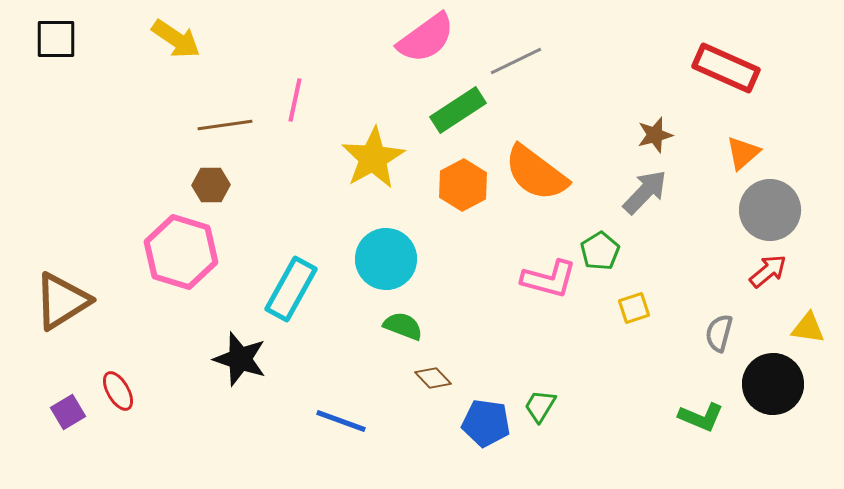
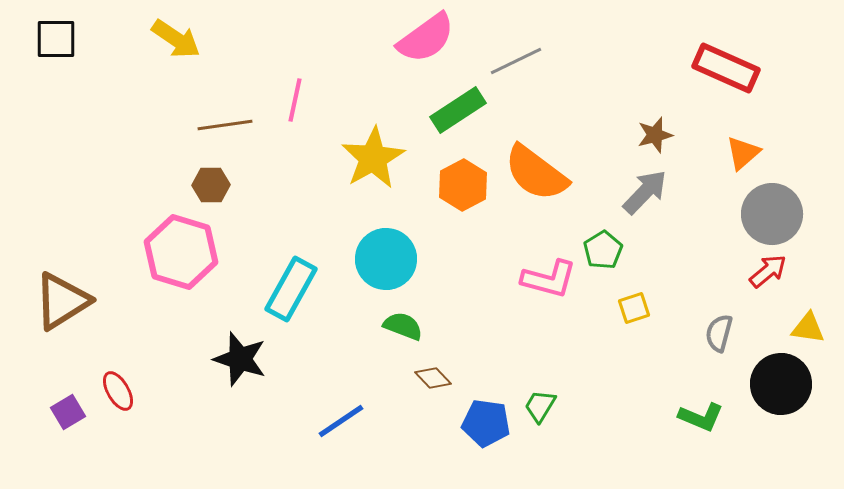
gray circle: moved 2 px right, 4 px down
green pentagon: moved 3 px right, 1 px up
black circle: moved 8 px right
blue line: rotated 54 degrees counterclockwise
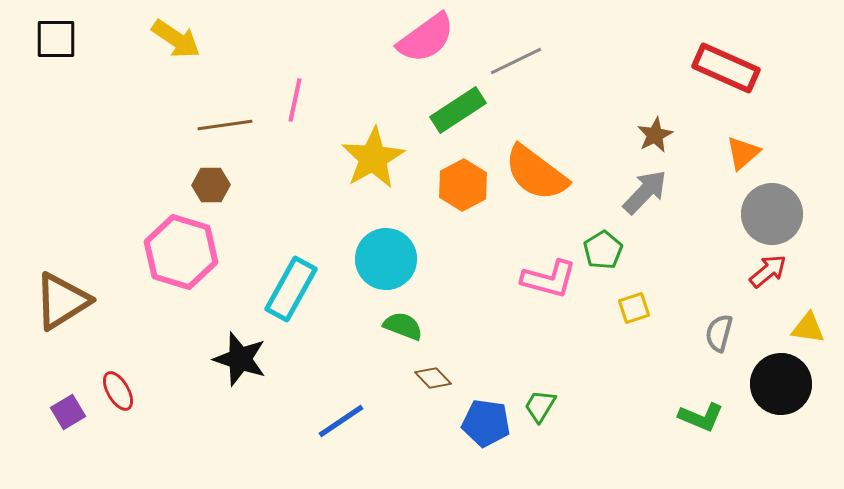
brown star: rotated 12 degrees counterclockwise
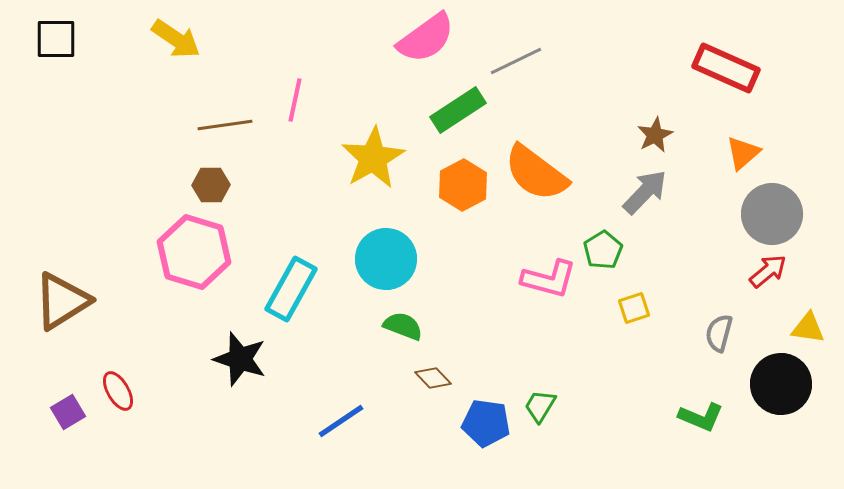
pink hexagon: moved 13 px right
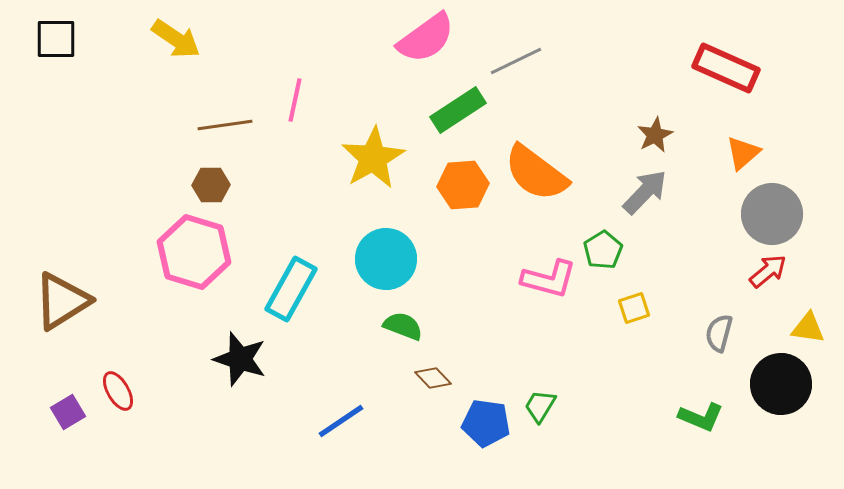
orange hexagon: rotated 24 degrees clockwise
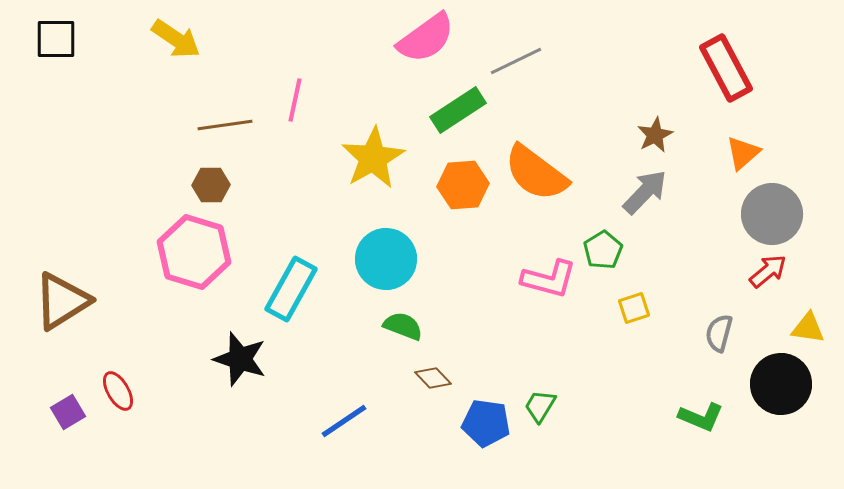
red rectangle: rotated 38 degrees clockwise
blue line: moved 3 px right
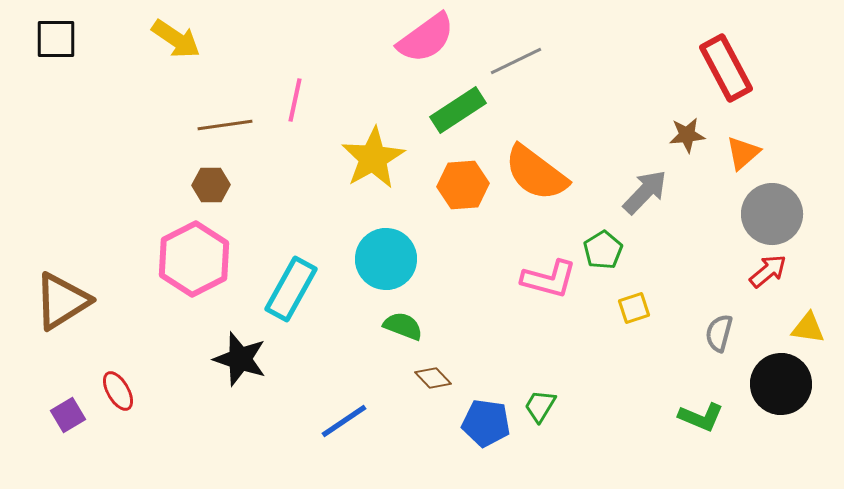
brown star: moved 32 px right; rotated 21 degrees clockwise
pink hexagon: moved 7 px down; rotated 16 degrees clockwise
purple square: moved 3 px down
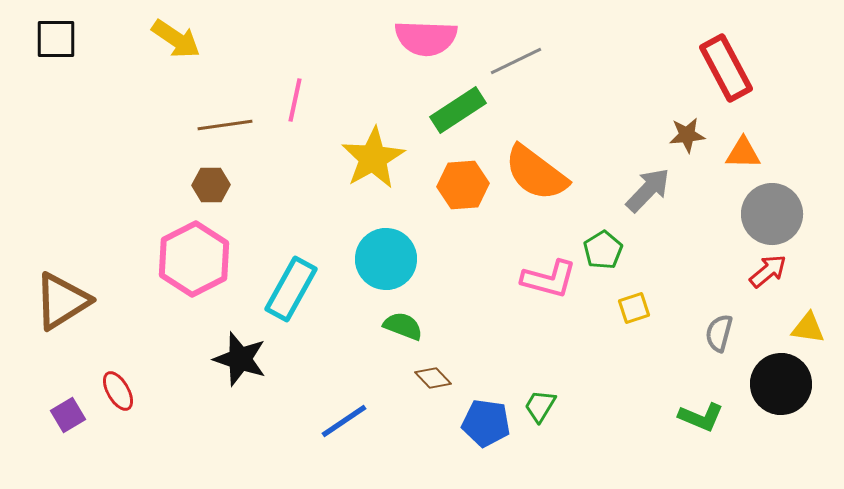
pink semicircle: rotated 38 degrees clockwise
orange triangle: rotated 42 degrees clockwise
gray arrow: moved 3 px right, 2 px up
